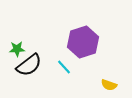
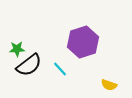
cyan line: moved 4 px left, 2 px down
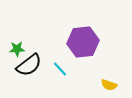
purple hexagon: rotated 12 degrees clockwise
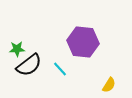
purple hexagon: rotated 12 degrees clockwise
yellow semicircle: rotated 77 degrees counterclockwise
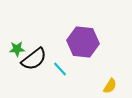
black semicircle: moved 5 px right, 6 px up
yellow semicircle: moved 1 px right, 1 px down
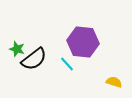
green star: rotated 21 degrees clockwise
cyan line: moved 7 px right, 5 px up
yellow semicircle: moved 4 px right, 4 px up; rotated 105 degrees counterclockwise
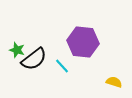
green star: moved 1 px down
cyan line: moved 5 px left, 2 px down
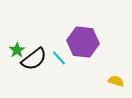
green star: rotated 21 degrees clockwise
cyan line: moved 3 px left, 8 px up
yellow semicircle: moved 2 px right, 1 px up
